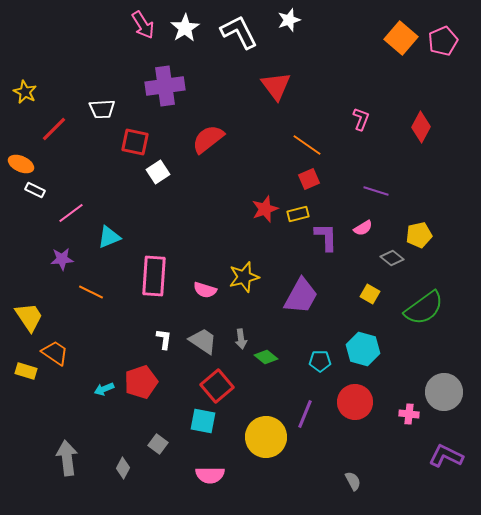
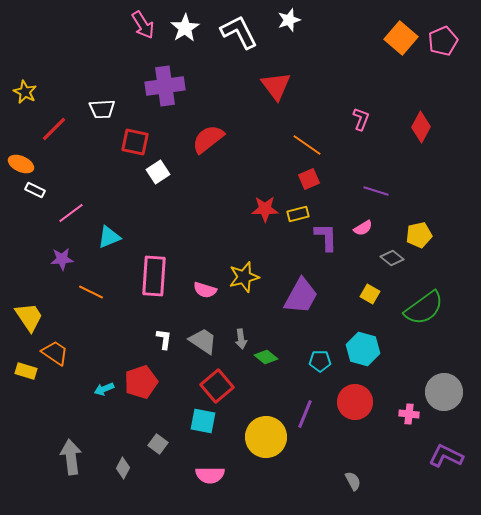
red star at (265, 209): rotated 20 degrees clockwise
gray arrow at (67, 458): moved 4 px right, 1 px up
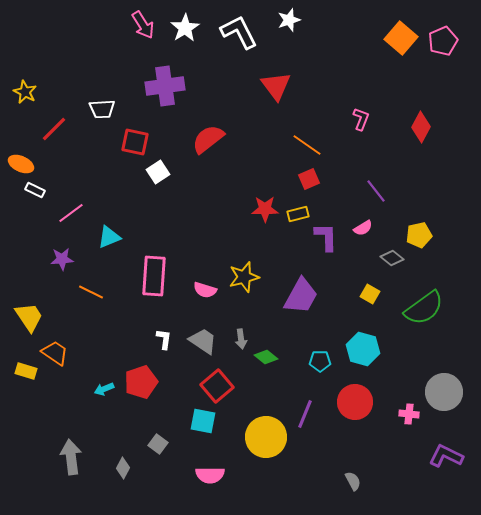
purple line at (376, 191): rotated 35 degrees clockwise
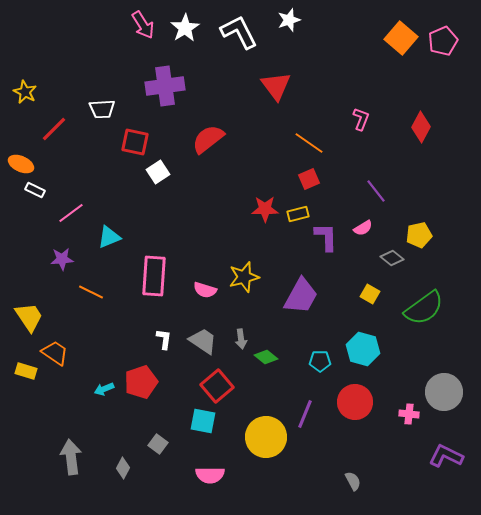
orange line at (307, 145): moved 2 px right, 2 px up
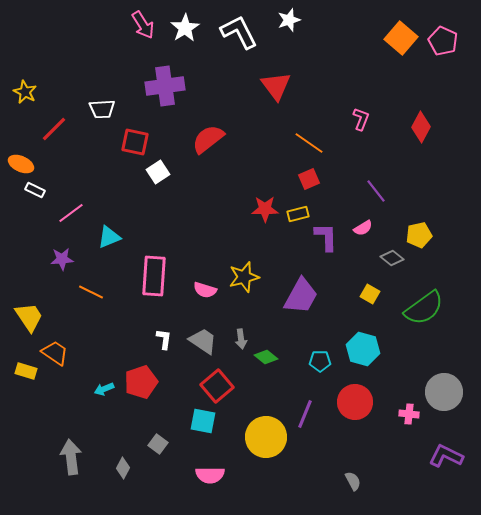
pink pentagon at (443, 41): rotated 24 degrees counterclockwise
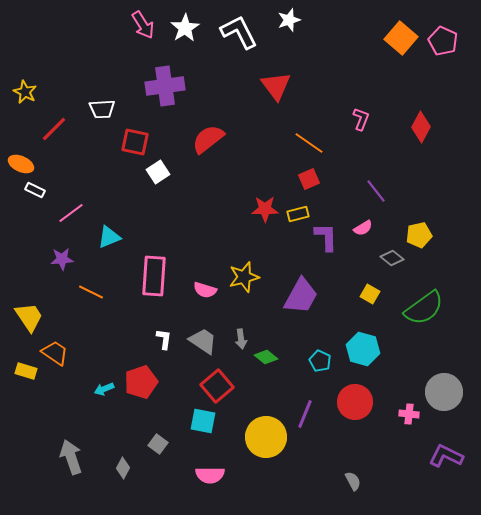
cyan pentagon at (320, 361): rotated 25 degrees clockwise
gray arrow at (71, 457): rotated 12 degrees counterclockwise
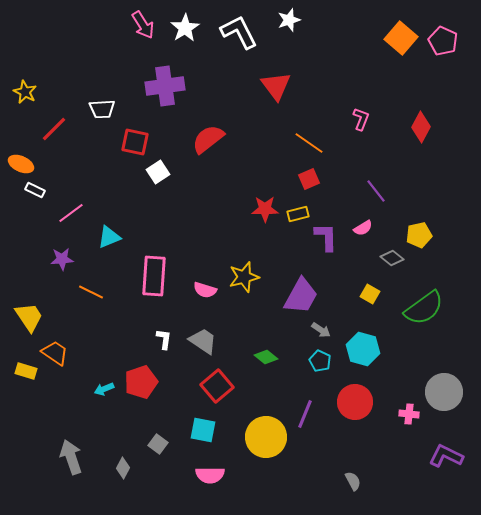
gray arrow at (241, 339): moved 80 px right, 9 px up; rotated 48 degrees counterclockwise
cyan square at (203, 421): moved 9 px down
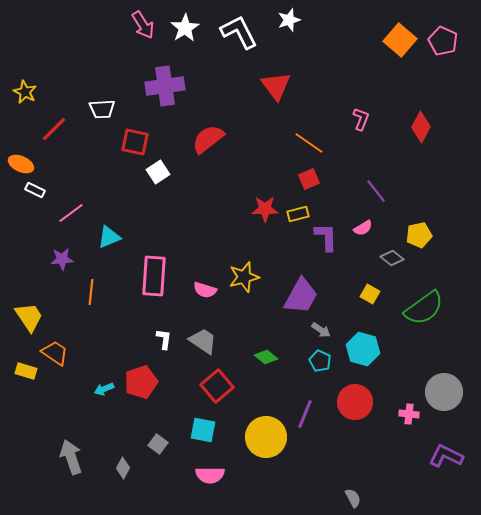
orange square at (401, 38): moved 1 px left, 2 px down
orange line at (91, 292): rotated 70 degrees clockwise
gray semicircle at (353, 481): moved 17 px down
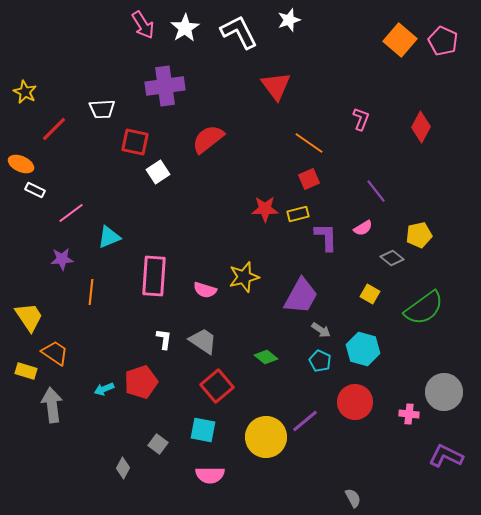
purple line at (305, 414): moved 7 px down; rotated 28 degrees clockwise
gray arrow at (71, 457): moved 19 px left, 52 px up; rotated 12 degrees clockwise
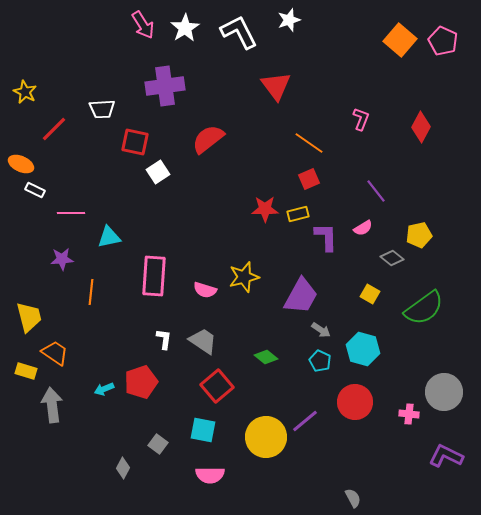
pink line at (71, 213): rotated 36 degrees clockwise
cyan triangle at (109, 237): rotated 10 degrees clockwise
yellow trapezoid at (29, 317): rotated 20 degrees clockwise
